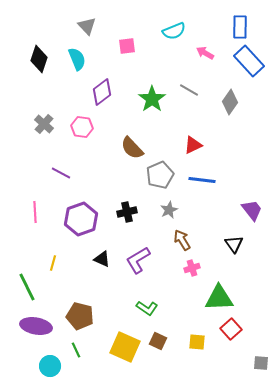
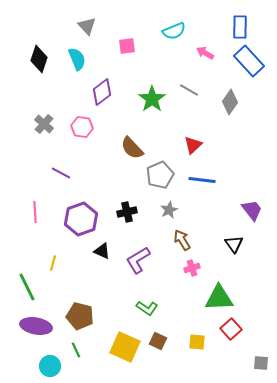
red triangle at (193, 145): rotated 18 degrees counterclockwise
black triangle at (102, 259): moved 8 px up
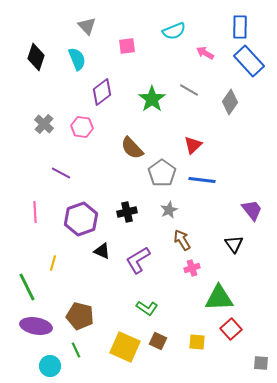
black diamond at (39, 59): moved 3 px left, 2 px up
gray pentagon at (160, 175): moved 2 px right, 2 px up; rotated 12 degrees counterclockwise
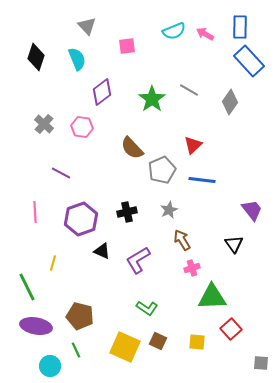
pink arrow at (205, 53): moved 19 px up
gray pentagon at (162, 173): moved 3 px up; rotated 12 degrees clockwise
green triangle at (219, 298): moved 7 px left, 1 px up
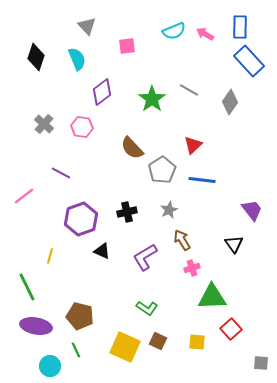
gray pentagon at (162, 170): rotated 8 degrees counterclockwise
pink line at (35, 212): moved 11 px left, 16 px up; rotated 55 degrees clockwise
purple L-shape at (138, 260): moved 7 px right, 3 px up
yellow line at (53, 263): moved 3 px left, 7 px up
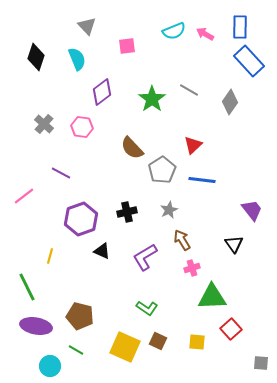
green line at (76, 350): rotated 35 degrees counterclockwise
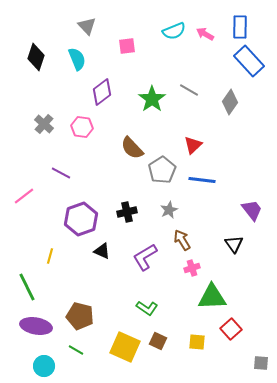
cyan circle at (50, 366): moved 6 px left
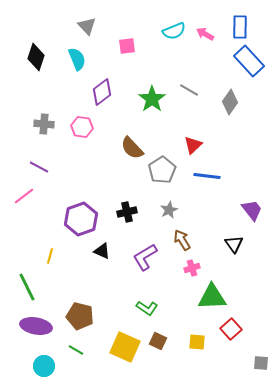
gray cross at (44, 124): rotated 36 degrees counterclockwise
purple line at (61, 173): moved 22 px left, 6 px up
blue line at (202, 180): moved 5 px right, 4 px up
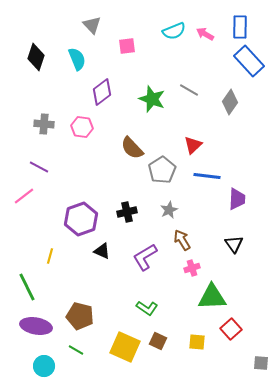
gray triangle at (87, 26): moved 5 px right, 1 px up
green star at (152, 99): rotated 16 degrees counterclockwise
purple trapezoid at (252, 210): moved 15 px left, 11 px up; rotated 40 degrees clockwise
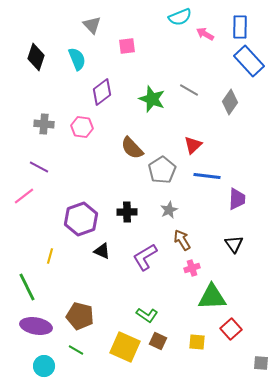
cyan semicircle at (174, 31): moved 6 px right, 14 px up
black cross at (127, 212): rotated 12 degrees clockwise
green L-shape at (147, 308): moved 7 px down
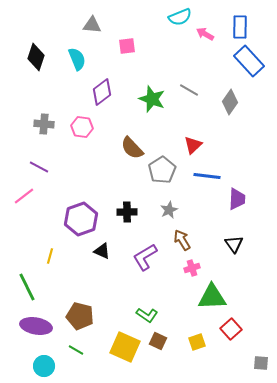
gray triangle at (92, 25): rotated 42 degrees counterclockwise
yellow square at (197, 342): rotated 24 degrees counterclockwise
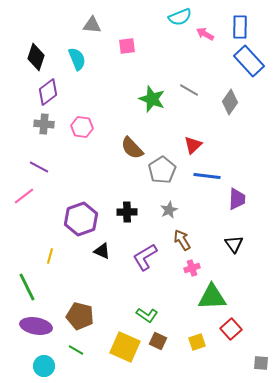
purple diamond at (102, 92): moved 54 px left
